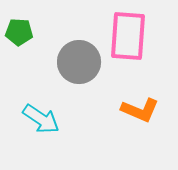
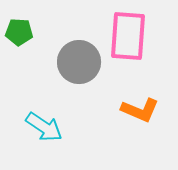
cyan arrow: moved 3 px right, 8 px down
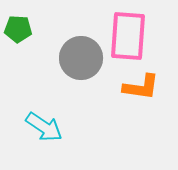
green pentagon: moved 1 px left, 3 px up
gray circle: moved 2 px right, 4 px up
orange L-shape: moved 1 px right, 23 px up; rotated 15 degrees counterclockwise
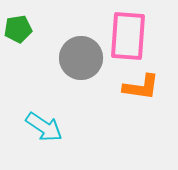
green pentagon: rotated 12 degrees counterclockwise
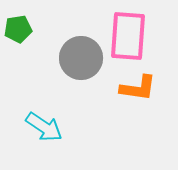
orange L-shape: moved 3 px left, 1 px down
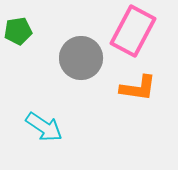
green pentagon: moved 2 px down
pink rectangle: moved 5 px right, 5 px up; rotated 24 degrees clockwise
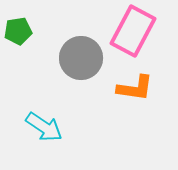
orange L-shape: moved 3 px left
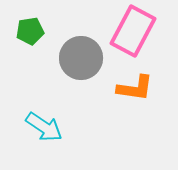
green pentagon: moved 12 px right
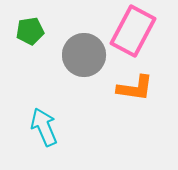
gray circle: moved 3 px right, 3 px up
cyan arrow: rotated 147 degrees counterclockwise
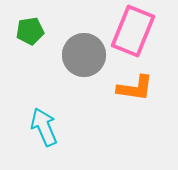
pink rectangle: rotated 6 degrees counterclockwise
